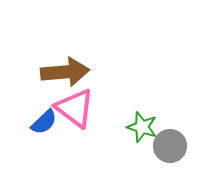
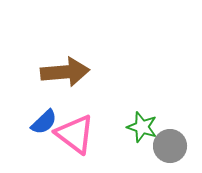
pink triangle: moved 26 px down
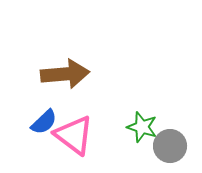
brown arrow: moved 2 px down
pink triangle: moved 1 px left, 1 px down
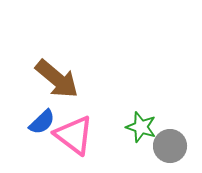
brown arrow: moved 8 px left, 5 px down; rotated 45 degrees clockwise
blue semicircle: moved 2 px left
green star: moved 1 px left
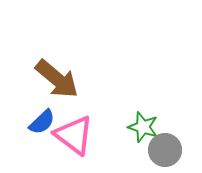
green star: moved 2 px right
gray circle: moved 5 px left, 4 px down
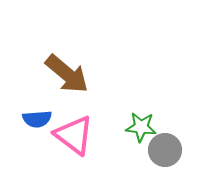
brown arrow: moved 10 px right, 5 px up
blue semicircle: moved 5 px left, 3 px up; rotated 40 degrees clockwise
green star: moved 2 px left; rotated 12 degrees counterclockwise
